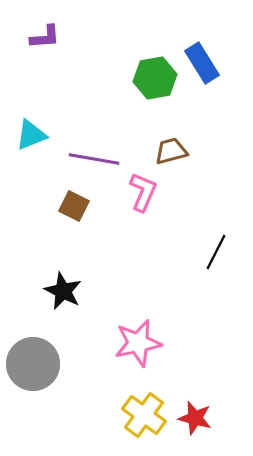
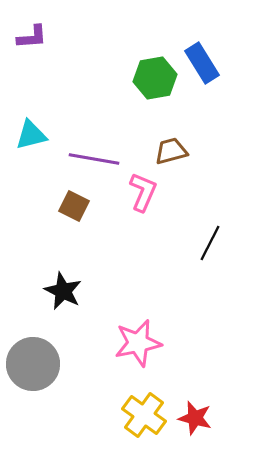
purple L-shape: moved 13 px left
cyan triangle: rotated 8 degrees clockwise
black line: moved 6 px left, 9 px up
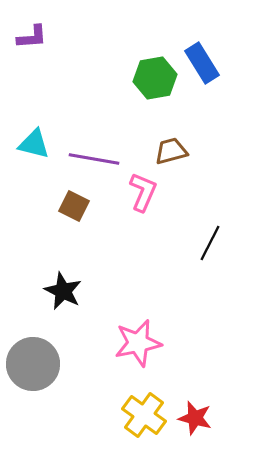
cyan triangle: moved 3 px right, 9 px down; rotated 28 degrees clockwise
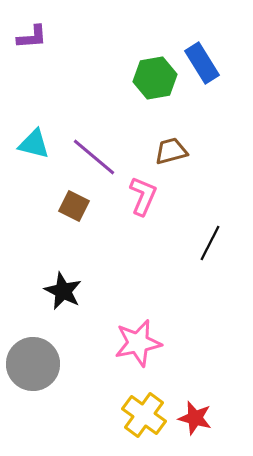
purple line: moved 2 px up; rotated 30 degrees clockwise
pink L-shape: moved 4 px down
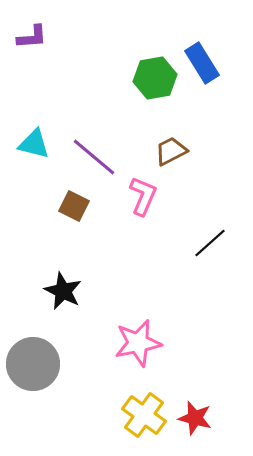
brown trapezoid: rotated 12 degrees counterclockwise
black line: rotated 21 degrees clockwise
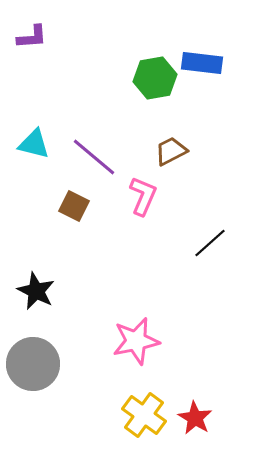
blue rectangle: rotated 51 degrees counterclockwise
black star: moved 27 px left
pink star: moved 2 px left, 2 px up
red star: rotated 16 degrees clockwise
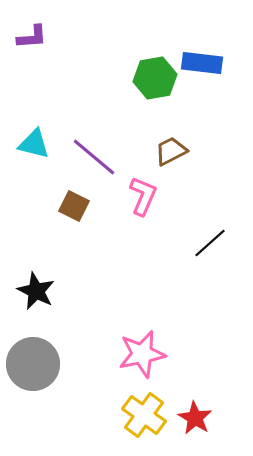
pink star: moved 6 px right, 13 px down
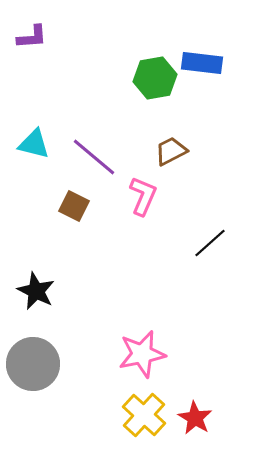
yellow cross: rotated 6 degrees clockwise
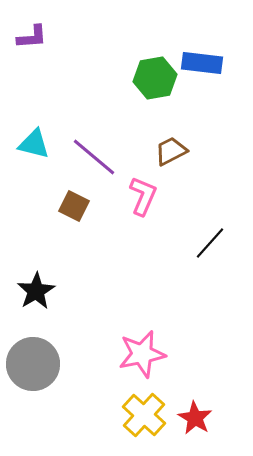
black line: rotated 6 degrees counterclockwise
black star: rotated 15 degrees clockwise
